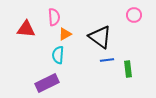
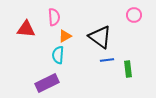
orange triangle: moved 2 px down
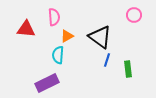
orange triangle: moved 2 px right
blue line: rotated 64 degrees counterclockwise
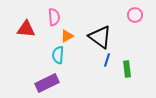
pink circle: moved 1 px right
green rectangle: moved 1 px left
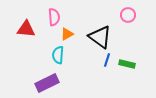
pink circle: moved 7 px left
orange triangle: moved 2 px up
green rectangle: moved 5 px up; rotated 70 degrees counterclockwise
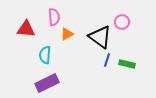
pink circle: moved 6 px left, 7 px down
cyan semicircle: moved 13 px left
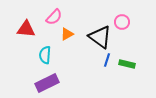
pink semicircle: rotated 48 degrees clockwise
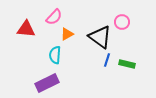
cyan semicircle: moved 10 px right
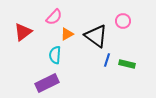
pink circle: moved 1 px right, 1 px up
red triangle: moved 3 px left, 3 px down; rotated 42 degrees counterclockwise
black triangle: moved 4 px left, 1 px up
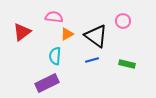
pink semicircle: rotated 126 degrees counterclockwise
red triangle: moved 1 px left
cyan semicircle: moved 1 px down
blue line: moved 15 px left; rotated 56 degrees clockwise
